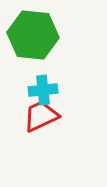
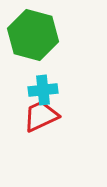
green hexagon: rotated 9 degrees clockwise
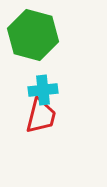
red trapezoid: rotated 129 degrees clockwise
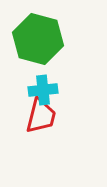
green hexagon: moved 5 px right, 4 px down
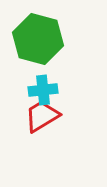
red trapezoid: moved 1 px right; rotated 135 degrees counterclockwise
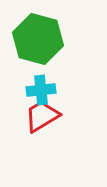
cyan cross: moved 2 px left
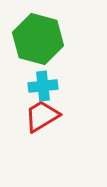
cyan cross: moved 2 px right, 4 px up
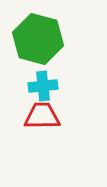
red trapezoid: rotated 30 degrees clockwise
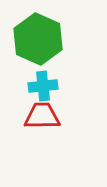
green hexagon: rotated 9 degrees clockwise
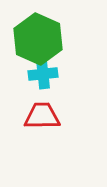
cyan cross: moved 12 px up
